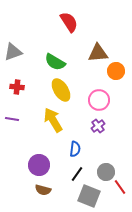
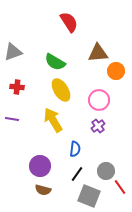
purple circle: moved 1 px right, 1 px down
gray circle: moved 1 px up
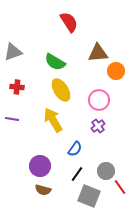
blue semicircle: rotated 28 degrees clockwise
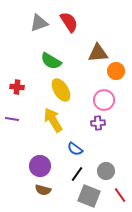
gray triangle: moved 26 px right, 29 px up
green semicircle: moved 4 px left, 1 px up
pink circle: moved 5 px right
purple cross: moved 3 px up; rotated 32 degrees clockwise
blue semicircle: rotated 91 degrees clockwise
red line: moved 8 px down
